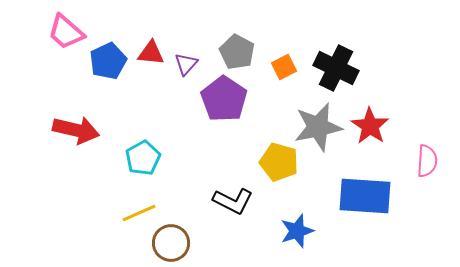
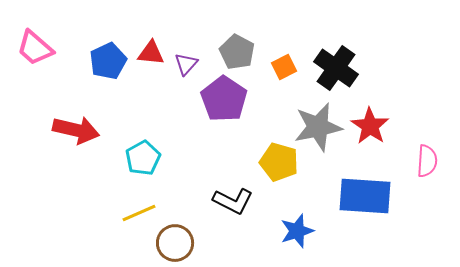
pink trapezoid: moved 31 px left, 16 px down
black cross: rotated 9 degrees clockwise
brown circle: moved 4 px right
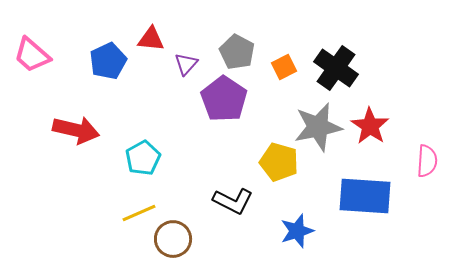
pink trapezoid: moved 3 px left, 7 px down
red triangle: moved 14 px up
brown circle: moved 2 px left, 4 px up
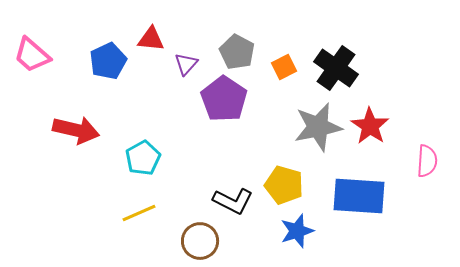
yellow pentagon: moved 5 px right, 23 px down
blue rectangle: moved 6 px left
brown circle: moved 27 px right, 2 px down
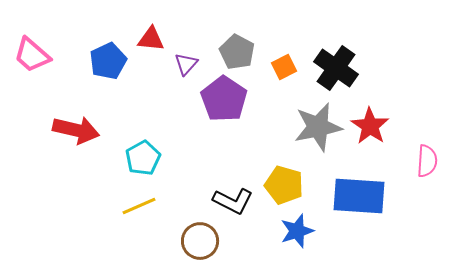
yellow line: moved 7 px up
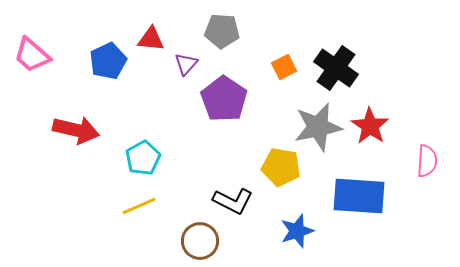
gray pentagon: moved 15 px left, 21 px up; rotated 24 degrees counterclockwise
yellow pentagon: moved 3 px left, 18 px up; rotated 6 degrees counterclockwise
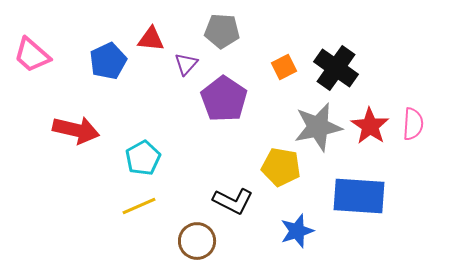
pink semicircle: moved 14 px left, 37 px up
brown circle: moved 3 px left
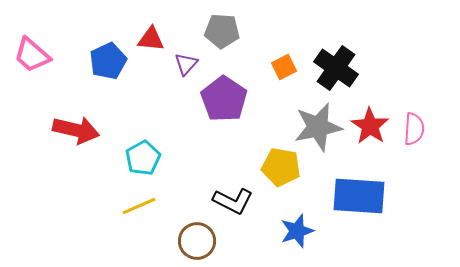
pink semicircle: moved 1 px right, 5 px down
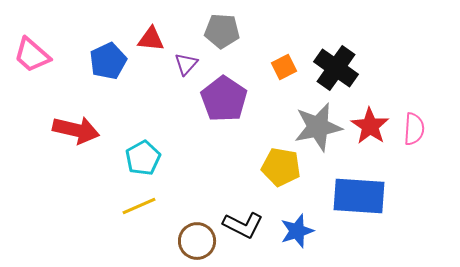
black L-shape: moved 10 px right, 24 px down
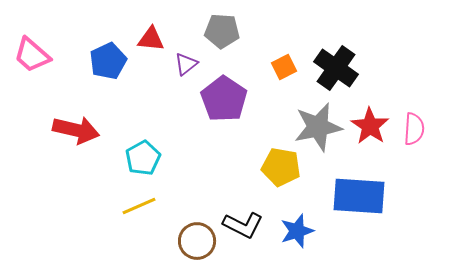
purple triangle: rotated 10 degrees clockwise
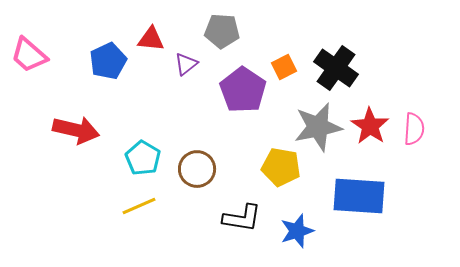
pink trapezoid: moved 3 px left
purple pentagon: moved 19 px right, 9 px up
cyan pentagon: rotated 12 degrees counterclockwise
black L-shape: moved 1 px left, 7 px up; rotated 18 degrees counterclockwise
brown circle: moved 72 px up
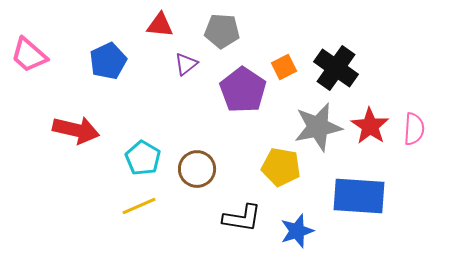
red triangle: moved 9 px right, 14 px up
